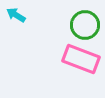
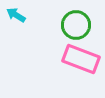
green circle: moved 9 px left
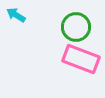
green circle: moved 2 px down
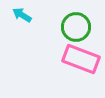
cyan arrow: moved 6 px right
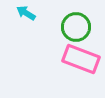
cyan arrow: moved 4 px right, 2 px up
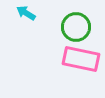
pink rectangle: rotated 9 degrees counterclockwise
